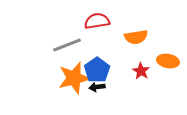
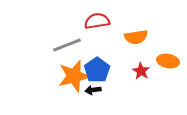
orange star: moved 2 px up
black arrow: moved 4 px left, 3 px down
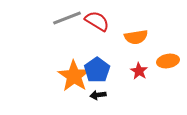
red semicircle: rotated 40 degrees clockwise
gray line: moved 27 px up
orange ellipse: rotated 20 degrees counterclockwise
red star: moved 2 px left
orange star: rotated 24 degrees counterclockwise
black arrow: moved 5 px right, 5 px down
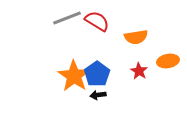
blue pentagon: moved 4 px down
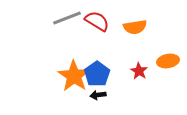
orange semicircle: moved 1 px left, 10 px up
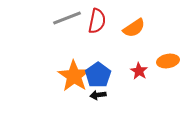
red semicircle: rotated 70 degrees clockwise
orange semicircle: moved 1 px left, 1 px down; rotated 25 degrees counterclockwise
blue pentagon: moved 1 px right, 1 px down
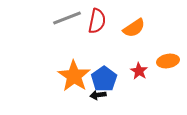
blue pentagon: moved 6 px right, 4 px down
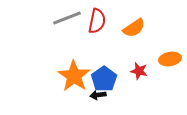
orange ellipse: moved 2 px right, 2 px up
red star: rotated 18 degrees counterclockwise
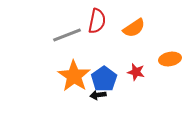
gray line: moved 17 px down
red star: moved 3 px left, 1 px down
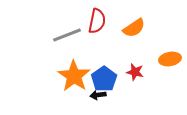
red star: moved 1 px left
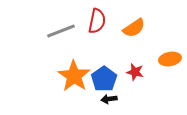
gray line: moved 6 px left, 4 px up
black arrow: moved 11 px right, 4 px down
